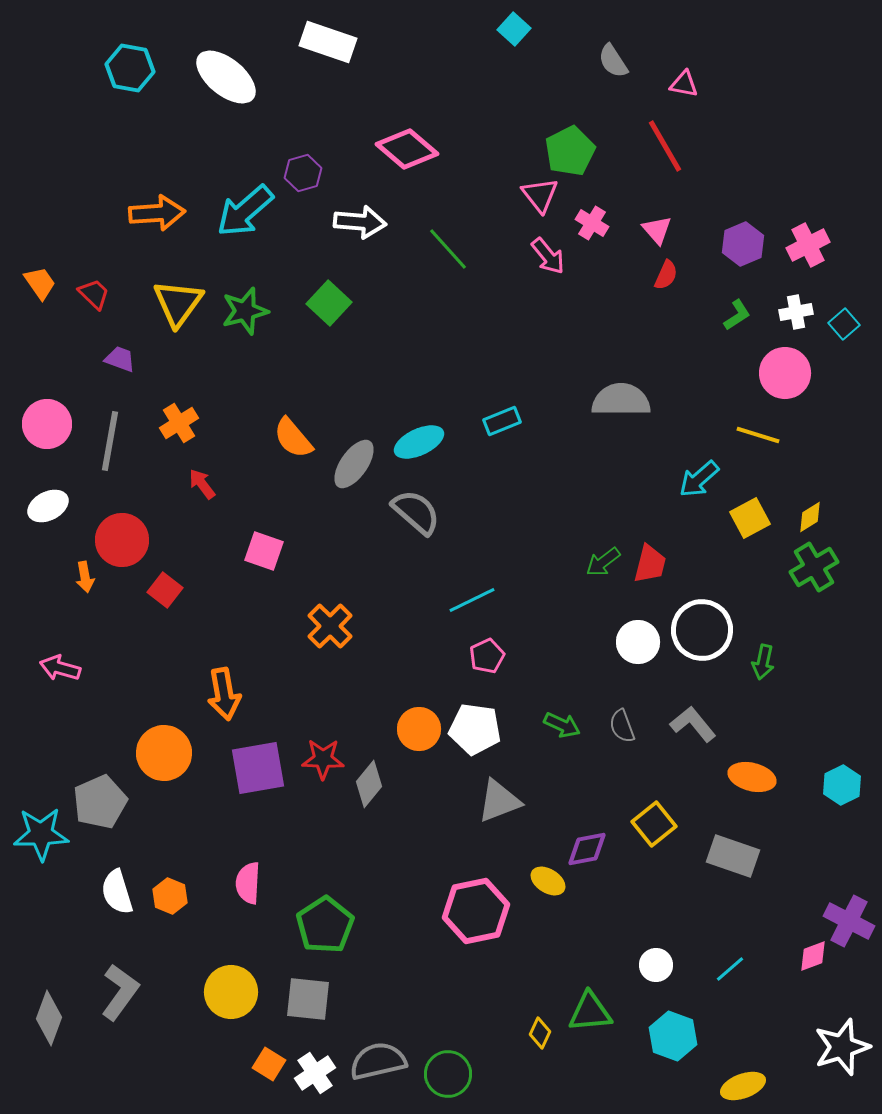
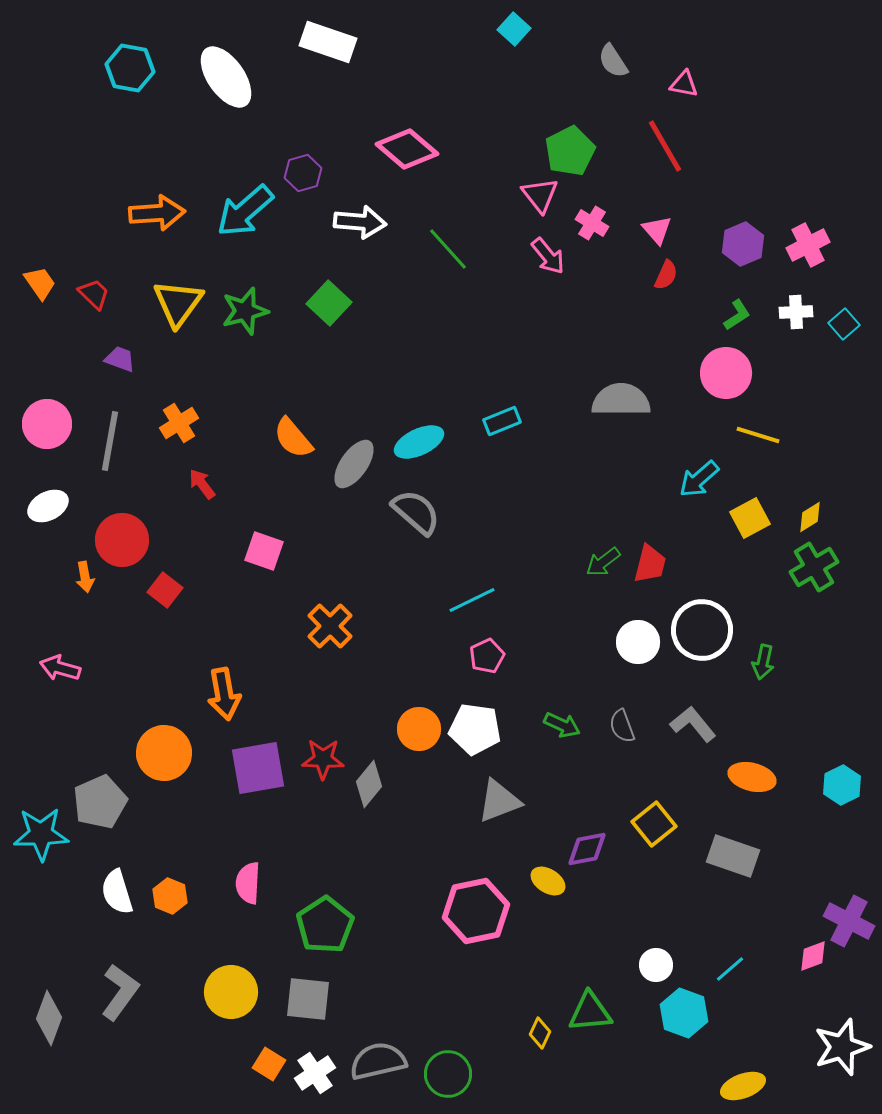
white ellipse at (226, 77): rotated 16 degrees clockwise
white cross at (796, 312): rotated 8 degrees clockwise
pink circle at (785, 373): moved 59 px left
cyan hexagon at (673, 1036): moved 11 px right, 23 px up
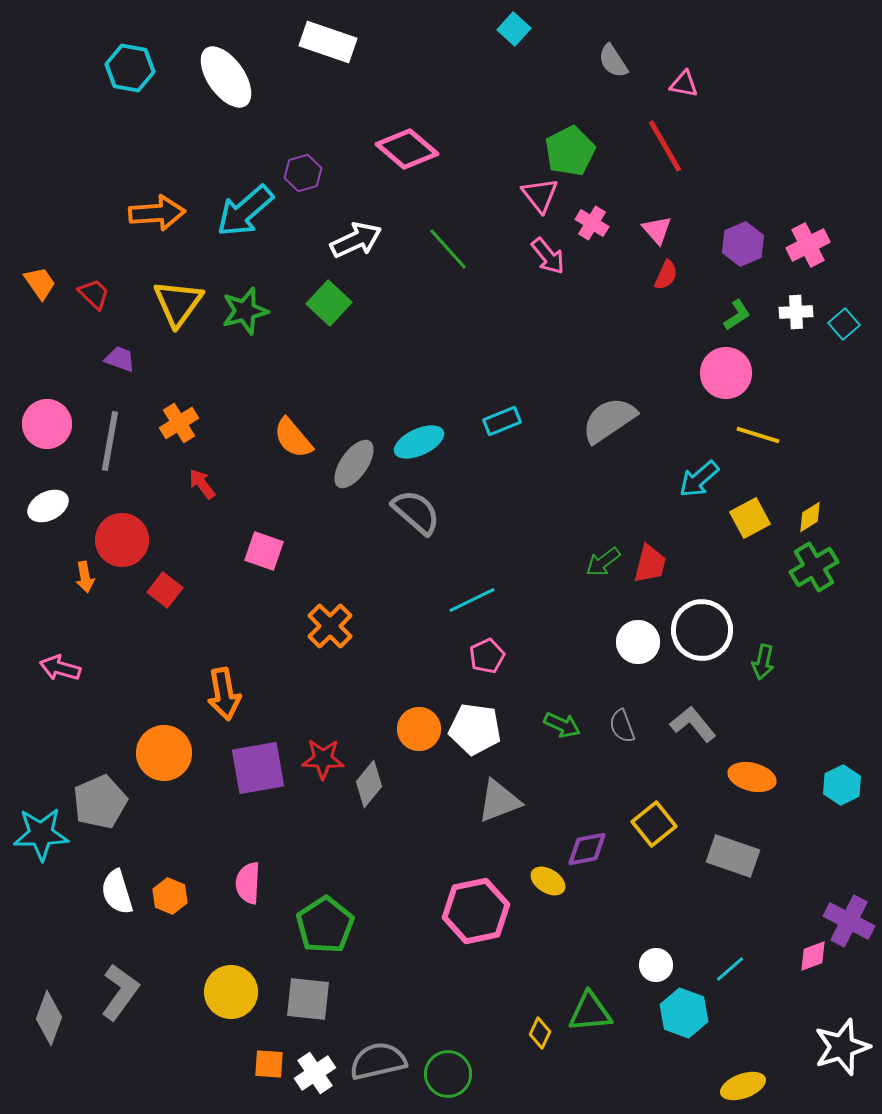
white arrow at (360, 222): moved 4 px left, 18 px down; rotated 30 degrees counterclockwise
gray semicircle at (621, 400): moved 12 px left, 20 px down; rotated 34 degrees counterclockwise
orange square at (269, 1064): rotated 28 degrees counterclockwise
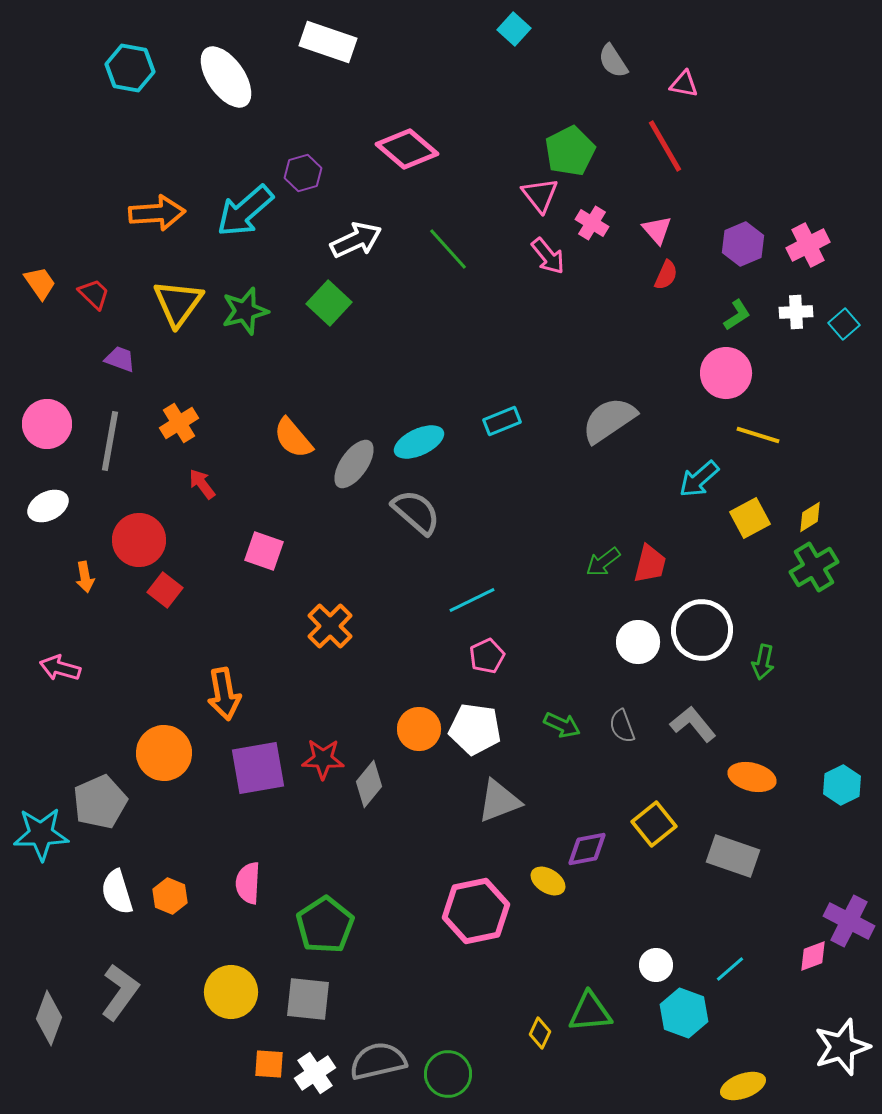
red circle at (122, 540): moved 17 px right
